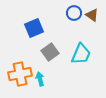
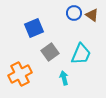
orange cross: rotated 15 degrees counterclockwise
cyan arrow: moved 24 px right, 1 px up
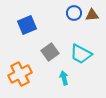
brown triangle: rotated 40 degrees counterclockwise
blue square: moved 7 px left, 3 px up
cyan trapezoid: rotated 95 degrees clockwise
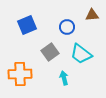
blue circle: moved 7 px left, 14 px down
cyan trapezoid: rotated 10 degrees clockwise
orange cross: rotated 25 degrees clockwise
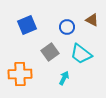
brown triangle: moved 5 px down; rotated 32 degrees clockwise
cyan arrow: rotated 40 degrees clockwise
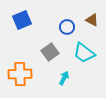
blue square: moved 5 px left, 5 px up
cyan trapezoid: moved 3 px right, 1 px up
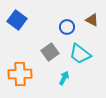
blue square: moved 5 px left; rotated 30 degrees counterclockwise
cyan trapezoid: moved 4 px left, 1 px down
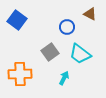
brown triangle: moved 2 px left, 6 px up
